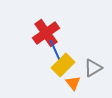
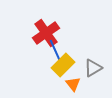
orange triangle: moved 1 px down
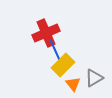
red cross: rotated 12 degrees clockwise
gray triangle: moved 1 px right, 10 px down
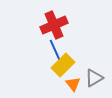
red cross: moved 8 px right, 8 px up
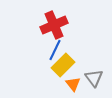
blue line: rotated 50 degrees clockwise
gray triangle: rotated 36 degrees counterclockwise
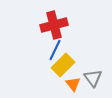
red cross: rotated 8 degrees clockwise
gray triangle: moved 1 px left
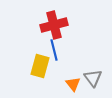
blue line: moved 1 px left; rotated 40 degrees counterclockwise
yellow rectangle: moved 23 px left, 1 px down; rotated 30 degrees counterclockwise
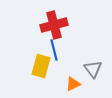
yellow rectangle: moved 1 px right
gray triangle: moved 9 px up
orange triangle: rotated 42 degrees clockwise
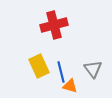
blue line: moved 7 px right, 22 px down
yellow rectangle: moved 2 px left; rotated 40 degrees counterclockwise
orange triangle: moved 3 px left, 2 px down; rotated 42 degrees clockwise
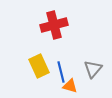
gray triangle: rotated 18 degrees clockwise
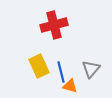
gray triangle: moved 2 px left
